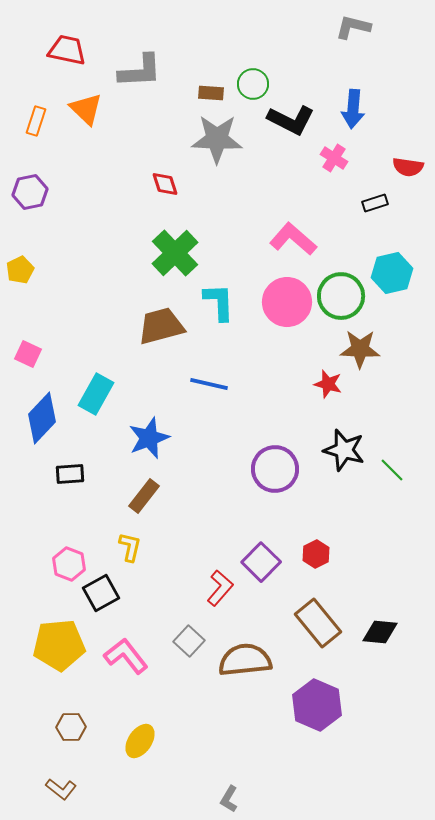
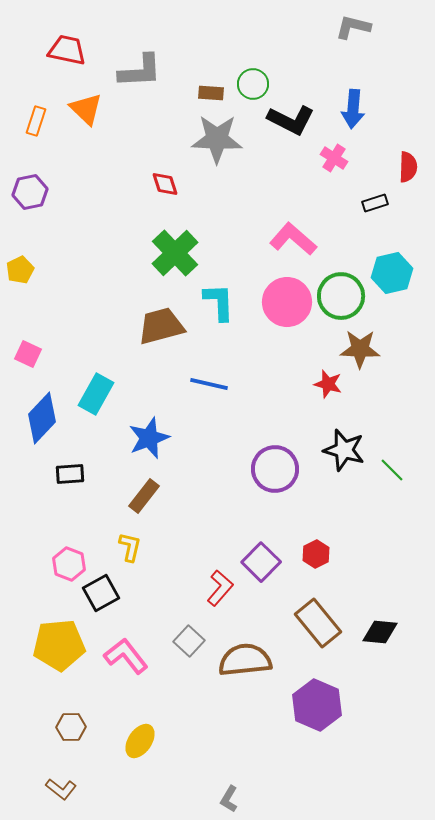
red semicircle at (408, 167): rotated 96 degrees counterclockwise
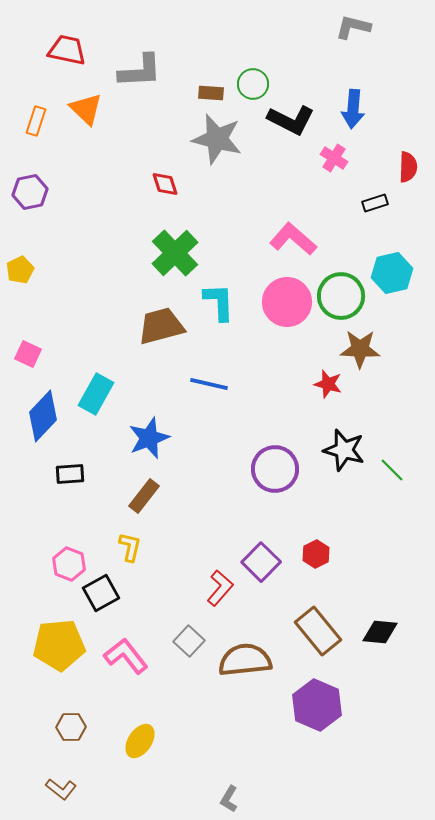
gray star at (217, 139): rotated 12 degrees clockwise
blue diamond at (42, 418): moved 1 px right, 2 px up
brown rectangle at (318, 623): moved 8 px down
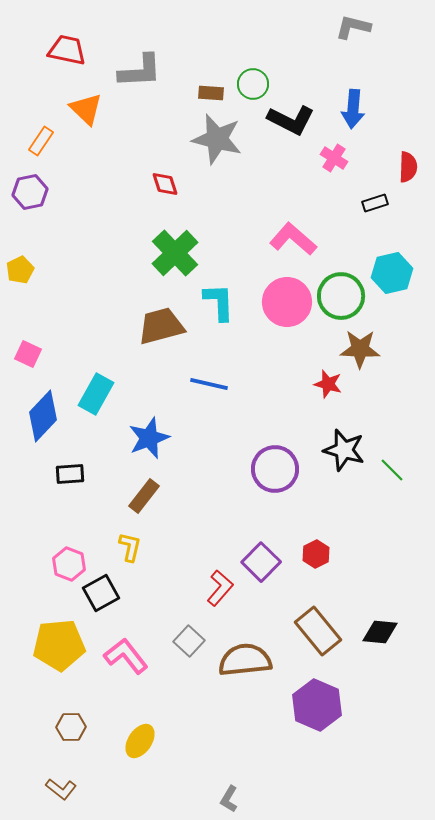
orange rectangle at (36, 121): moved 5 px right, 20 px down; rotated 16 degrees clockwise
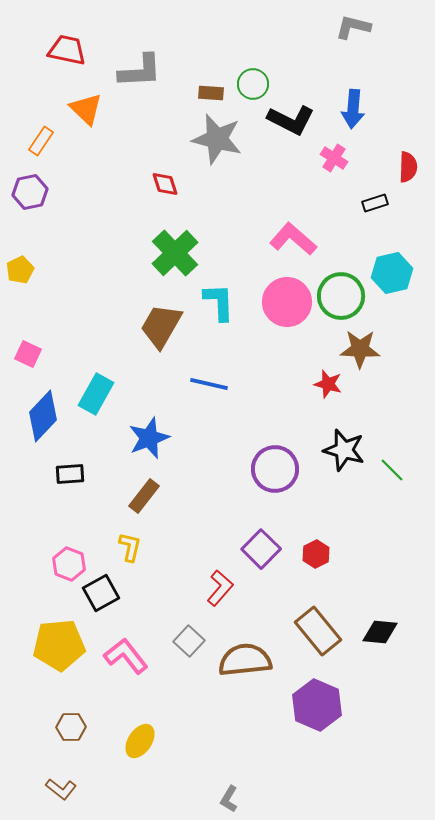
brown trapezoid at (161, 326): rotated 45 degrees counterclockwise
purple square at (261, 562): moved 13 px up
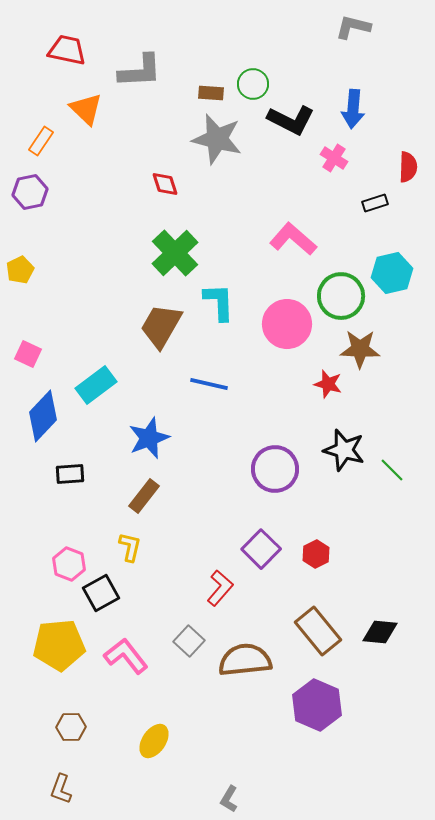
pink circle at (287, 302): moved 22 px down
cyan rectangle at (96, 394): moved 9 px up; rotated 24 degrees clockwise
yellow ellipse at (140, 741): moved 14 px right
brown L-shape at (61, 789): rotated 72 degrees clockwise
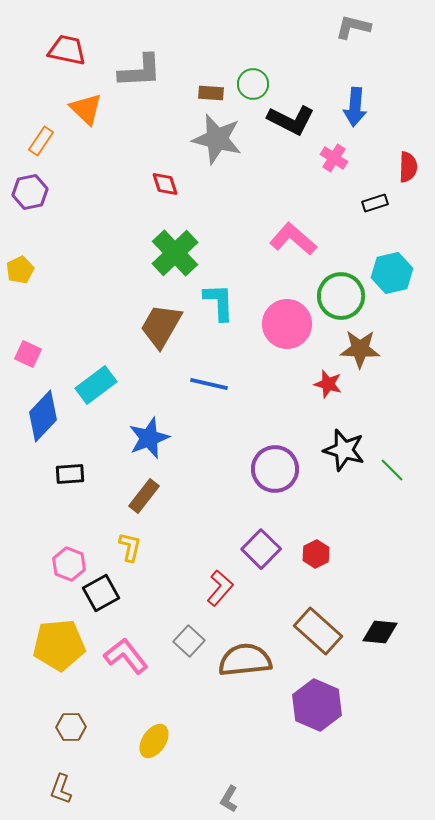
blue arrow at (353, 109): moved 2 px right, 2 px up
brown rectangle at (318, 631): rotated 9 degrees counterclockwise
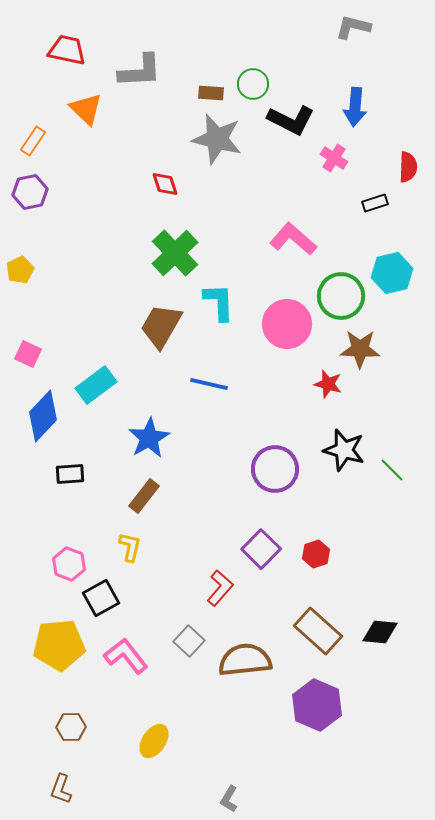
orange rectangle at (41, 141): moved 8 px left
blue star at (149, 438): rotated 9 degrees counterclockwise
red hexagon at (316, 554): rotated 8 degrees clockwise
black square at (101, 593): moved 5 px down
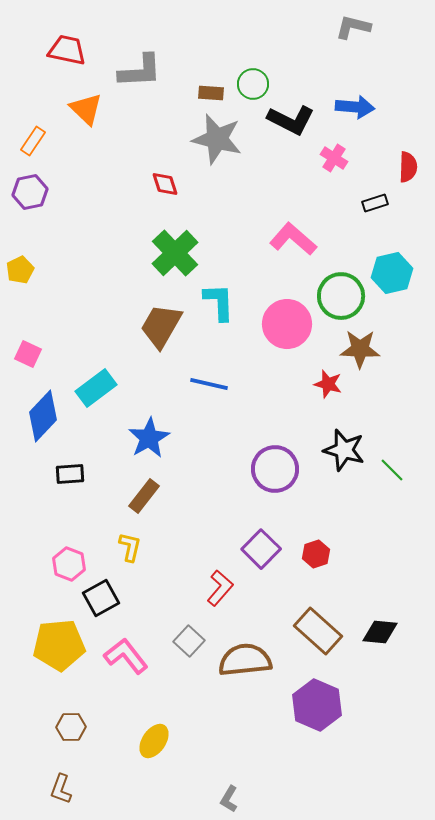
blue arrow at (355, 107): rotated 90 degrees counterclockwise
cyan rectangle at (96, 385): moved 3 px down
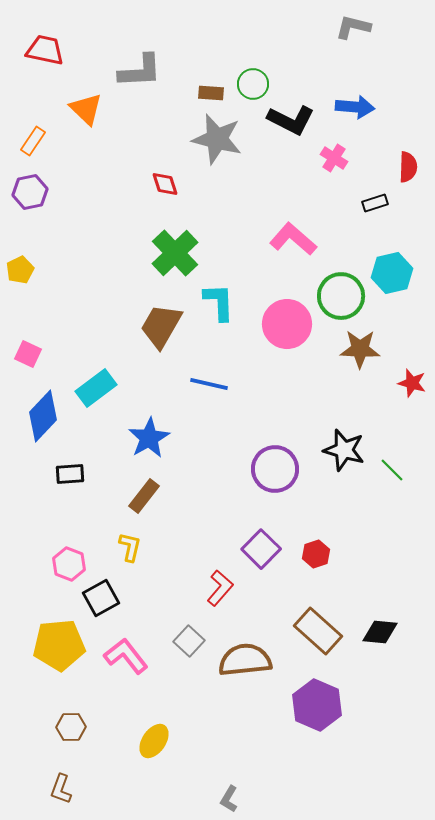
red trapezoid at (67, 50): moved 22 px left
red star at (328, 384): moved 84 px right, 1 px up
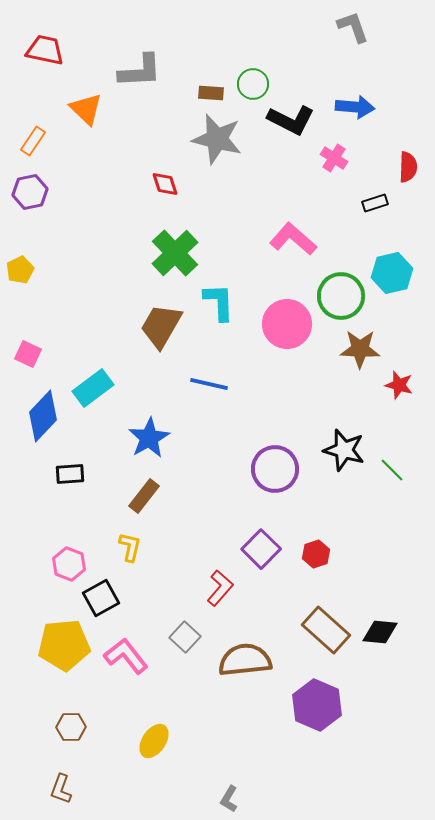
gray L-shape at (353, 27): rotated 57 degrees clockwise
red star at (412, 383): moved 13 px left, 2 px down
cyan rectangle at (96, 388): moved 3 px left
brown rectangle at (318, 631): moved 8 px right, 1 px up
gray square at (189, 641): moved 4 px left, 4 px up
yellow pentagon at (59, 645): moved 5 px right
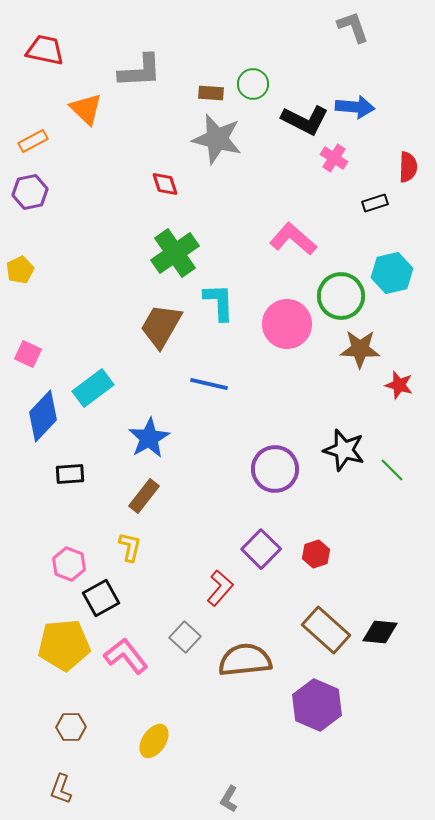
black L-shape at (291, 120): moved 14 px right
orange rectangle at (33, 141): rotated 28 degrees clockwise
green cross at (175, 253): rotated 9 degrees clockwise
